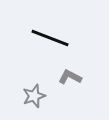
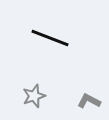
gray L-shape: moved 19 px right, 24 px down
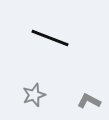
gray star: moved 1 px up
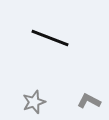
gray star: moved 7 px down
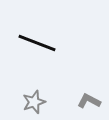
black line: moved 13 px left, 5 px down
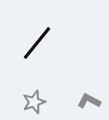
black line: rotated 72 degrees counterclockwise
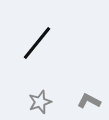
gray star: moved 6 px right
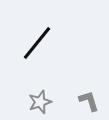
gray L-shape: rotated 45 degrees clockwise
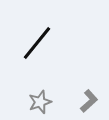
gray L-shape: rotated 65 degrees clockwise
